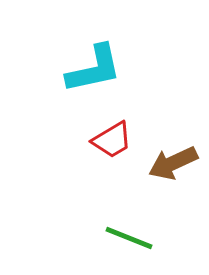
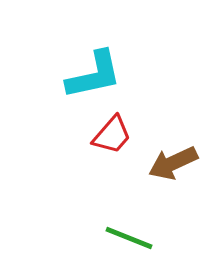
cyan L-shape: moved 6 px down
red trapezoid: moved 5 px up; rotated 18 degrees counterclockwise
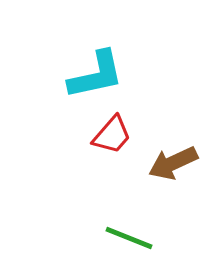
cyan L-shape: moved 2 px right
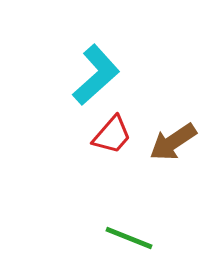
cyan L-shape: rotated 30 degrees counterclockwise
brown arrow: moved 21 px up; rotated 9 degrees counterclockwise
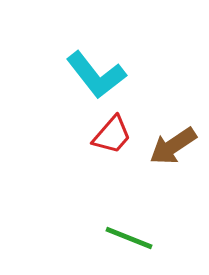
cyan L-shape: rotated 94 degrees clockwise
brown arrow: moved 4 px down
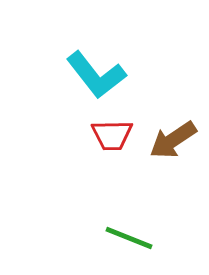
red trapezoid: rotated 48 degrees clockwise
brown arrow: moved 6 px up
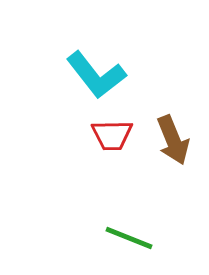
brown arrow: rotated 78 degrees counterclockwise
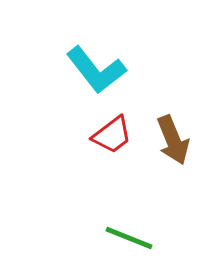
cyan L-shape: moved 5 px up
red trapezoid: rotated 36 degrees counterclockwise
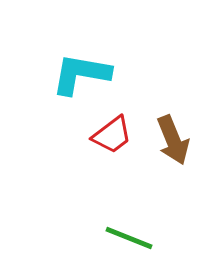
cyan L-shape: moved 15 px left, 4 px down; rotated 138 degrees clockwise
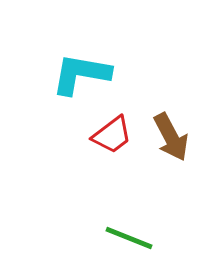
brown arrow: moved 2 px left, 3 px up; rotated 6 degrees counterclockwise
